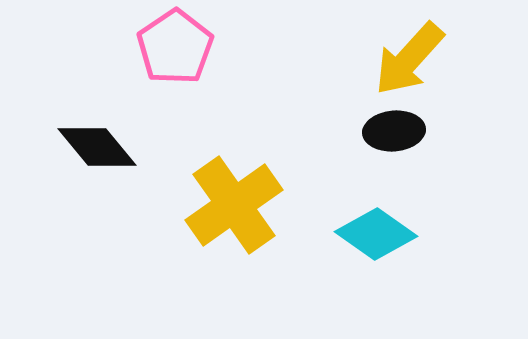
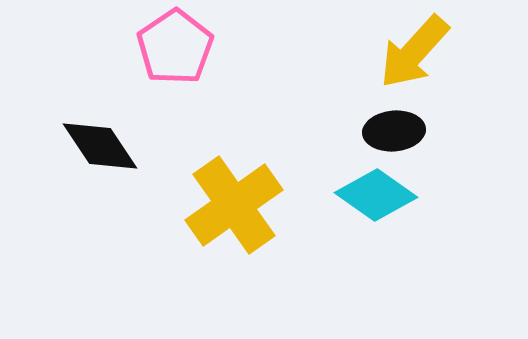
yellow arrow: moved 5 px right, 7 px up
black diamond: moved 3 px right, 1 px up; rotated 6 degrees clockwise
cyan diamond: moved 39 px up
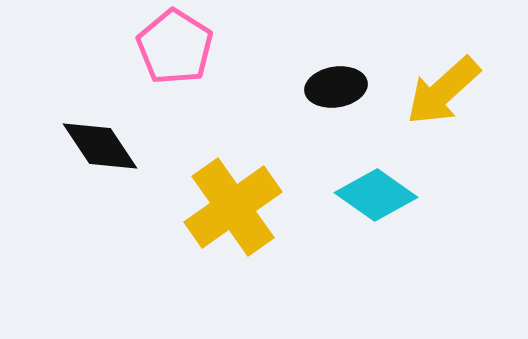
pink pentagon: rotated 6 degrees counterclockwise
yellow arrow: moved 29 px right, 39 px down; rotated 6 degrees clockwise
black ellipse: moved 58 px left, 44 px up; rotated 4 degrees counterclockwise
yellow cross: moved 1 px left, 2 px down
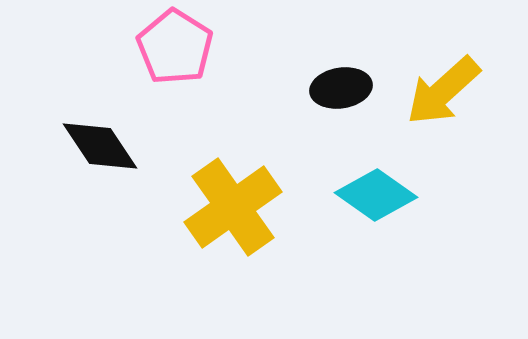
black ellipse: moved 5 px right, 1 px down
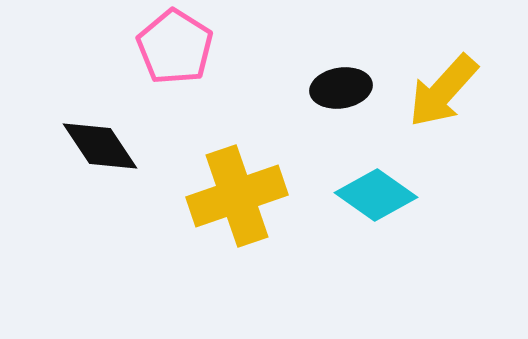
yellow arrow: rotated 6 degrees counterclockwise
yellow cross: moved 4 px right, 11 px up; rotated 16 degrees clockwise
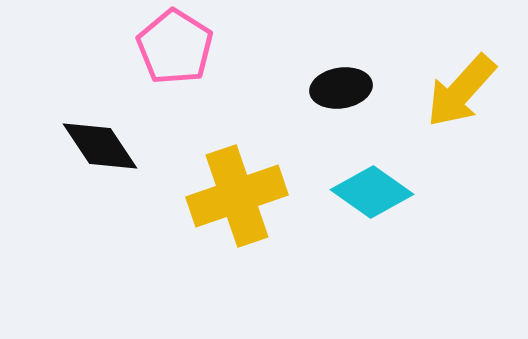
yellow arrow: moved 18 px right
cyan diamond: moved 4 px left, 3 px up
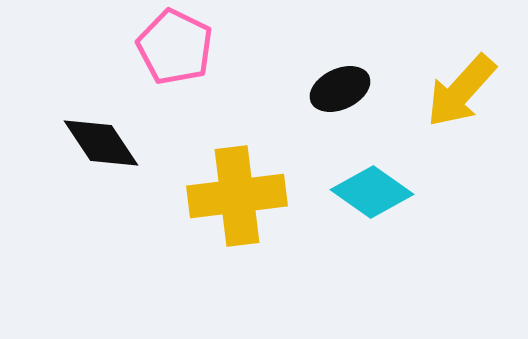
pink pentagon: rotated 6 degrees counterclockwise
black ellipse: moved 1 px left, 1 px down; rotated 16 degrees counterclockwise
black diamond: moved 1 px right, 3 px up
yellow cross: rotated 12 degrees clockwise
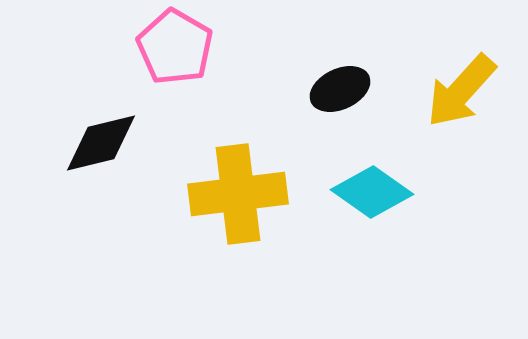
pink pentagon: rotated 4 degrees clockwise
black diamond: rotated 70 degrees counterclockwise
yellow cross: moved 1 px right, 2 px up
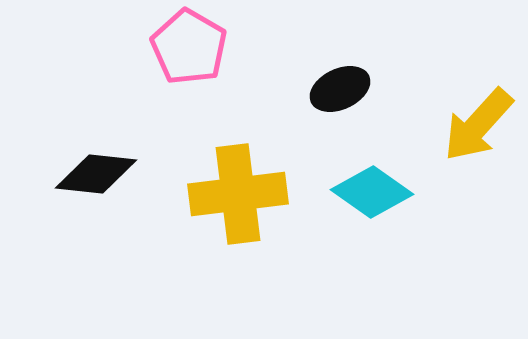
pink pentagon: moved 14 px right
yellow arrow: moved 17 px right, 34 px down
black diamond: moved 5 px left, 31 px down; rotated 20 degrees clockwise
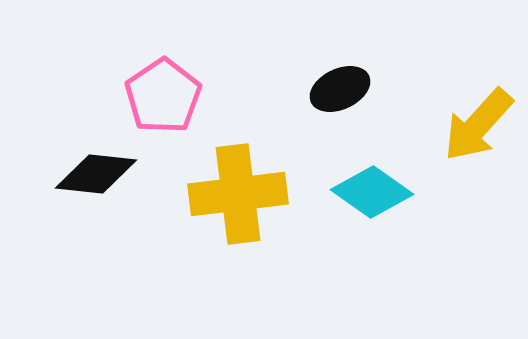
pink pentagon: moved 26 px left, 49 px down; rotated 8 degrees clockwise
